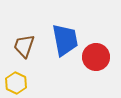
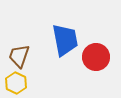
brown trapezoid: moved 5 px left, 10 px down
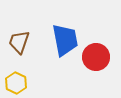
brown trapezoid: moved 14 px up
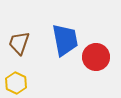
brown trapezoid: moved 1 px down
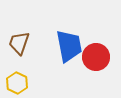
blue trapezoid: moved 4 px right, 6 px down
yellow hexagon: moved 1 px right
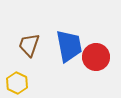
brown trapezoid: moved 10 px right, 2 px down
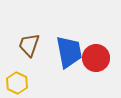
blue trapezoid: moved 6 px down
red circle: moved 1 px down
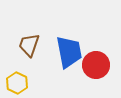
red circle: moved 7 px down
